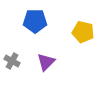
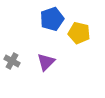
blue pentagon: moved 17 px right, 2 px up; rotated 20 degrees counterclockwise
yellow pentagon: moved 4 px left, 1 px down
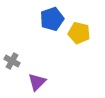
purple triangle: moved 9 px left, 20 px down
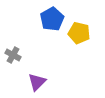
blue pentagon: rotated 10 degrees counterclockwise
gray cross: moved 1 px right, 6 px up
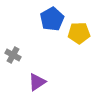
yellow pentagon: rotated 15 degrees counterclockwise
purple triangle: rotated 12 degrees clockwise
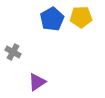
yellow pentagon: moved 2 px right, 16 px up
gray cross: moved 3 px up
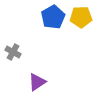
blue pentagon: moved 1 px right, 2 px up
